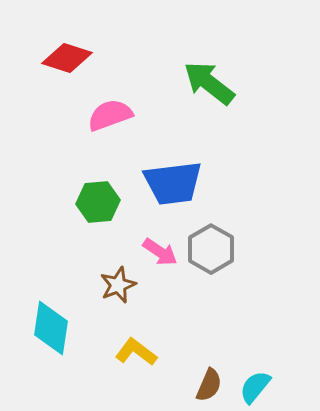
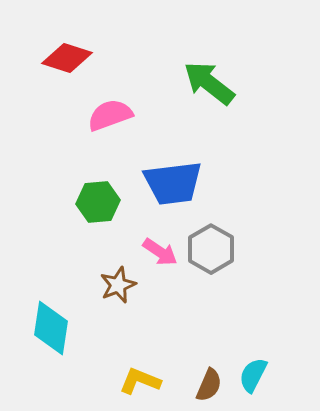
yellow L-shape: moved 4 px right, 29 px down; rotated 15 degrees counterclockwise
cyan semicircle: moved 2 px left, 12 px up; rotated 12 degrees counterclockwise
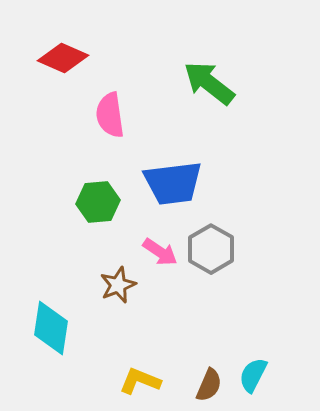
red diamond: moved 4 px left; rotated 6 degrees clockwise
pink semicircle: rotated 78 degrees counterclockwise
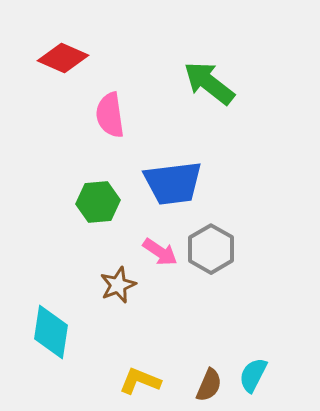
cyan diamond: moved 4 px down
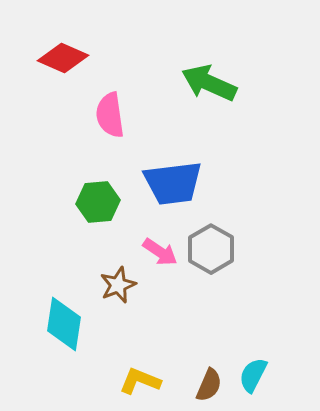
green arrow: rotated 14 degrees counterclockwise
cyan diamond: moved 13 px right, 8 px up
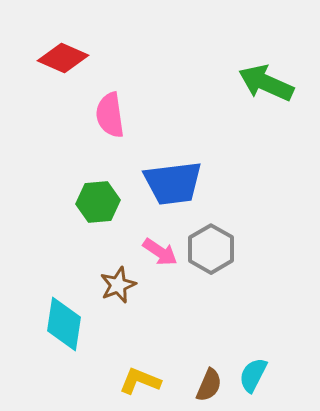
green arrow: moved 57 px right
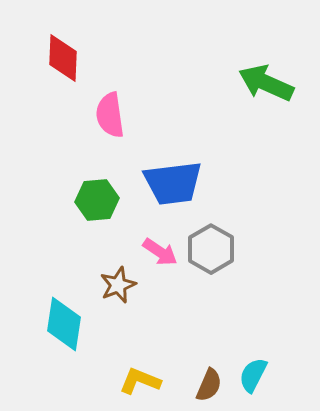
red diamond: rotated 69 degrees clockwise
green hexagon: moved 1 px left, 2 px up
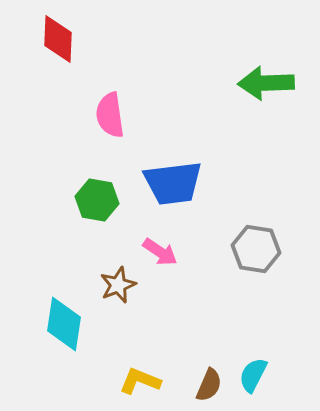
red diamond: moved 5 px left, 19 px up
green arrow: rotated 26 degrees counterclockwise
green hexagon: rotated 15 degrees clockwise
gray hexagon: moved 45 px right; rotated 21 degrees counterclockwise
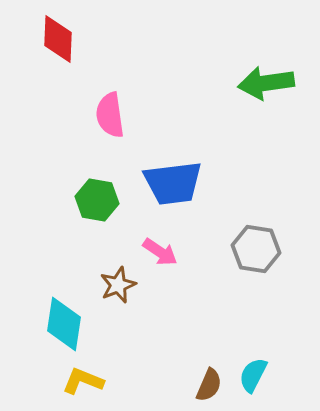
green arrow: rotated 6 degrees counterclockwise
yellow L-shape: moved 57 px left
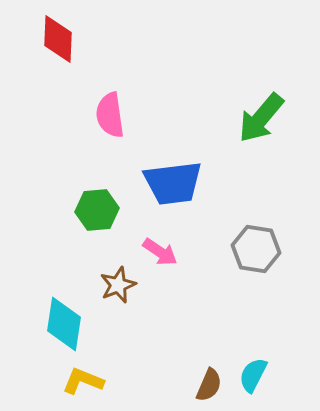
green arrow: moved 5 px left, 35 px down; rotated 42 degrees counterclockwise
green hexagon: moved 10 px down; rotated 15 degrees counterclockwise
